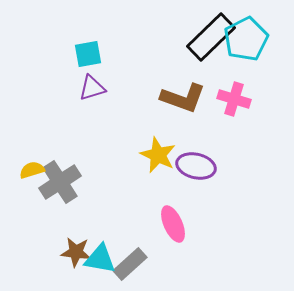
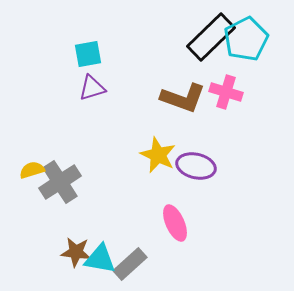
pink cross: moved 8 px left, 7 px up
pink ellipse: moved 2 px right, 1 px up
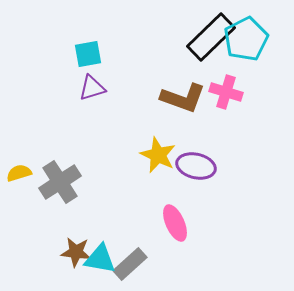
yellow semicircle: moved 13 px left, 3 px down
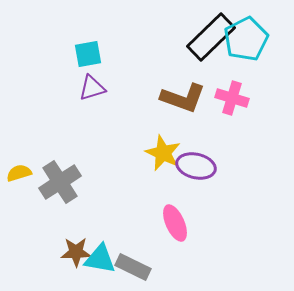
pink cross: moved 6 px right, 6 px down
yellow star: moved 5 px right, 2 px up
brown star: rotated 8 degrees counterclockwise
gray rectangle: moved 3 px right, 3 px down; rotated 68 degrees clockwise
